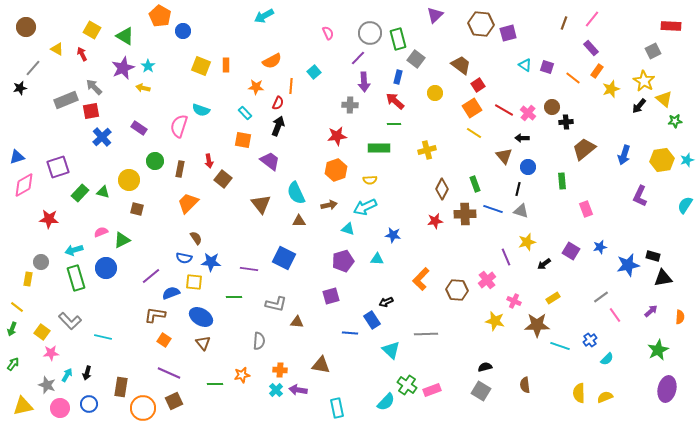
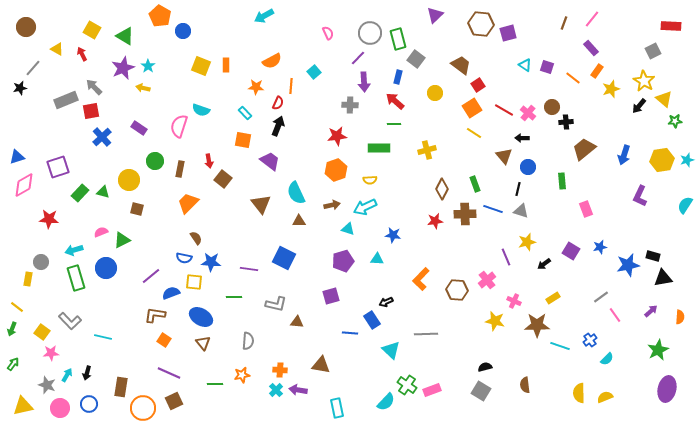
brown arrow at (329, 205): moved 3 px right
gray semicircle at (259, 341): moved 11 px left
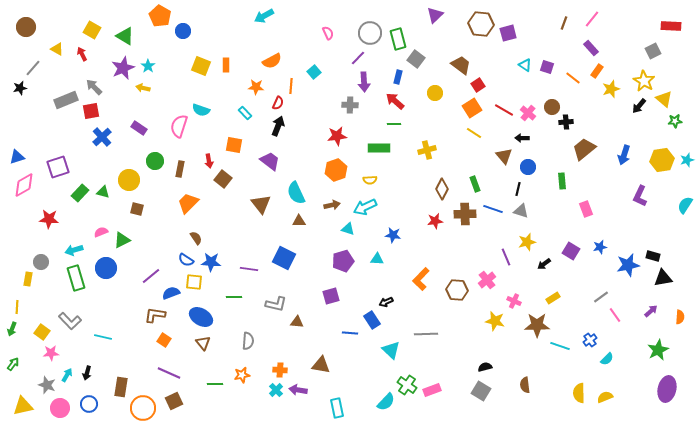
orange square at (243, 140): moved 9 px left, 5 px down
blue semicircle at (184, 258): moved 2 px right, 2 px down; rotated 21 degrees clockwise
yellow line at (17, 307): rotated 56 degrees clockwise
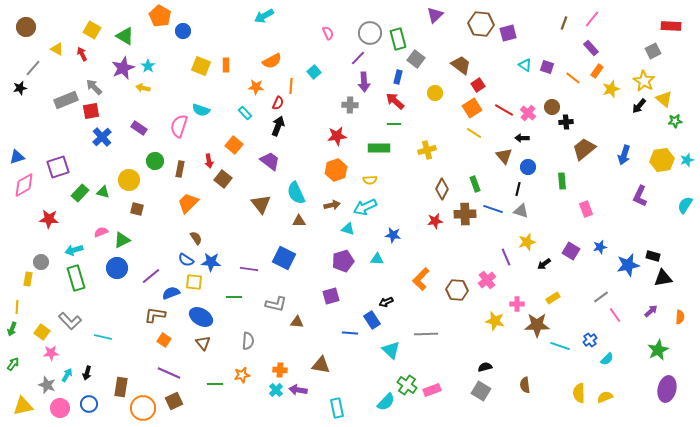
orange square at (234, 145): rotated 30 degrees clockwise
blue circle at (106, 268): moved 11 px right
pink cross at (514, 301): moved 3 px right, 3 px down; rotated 24 degrees counterclockwise
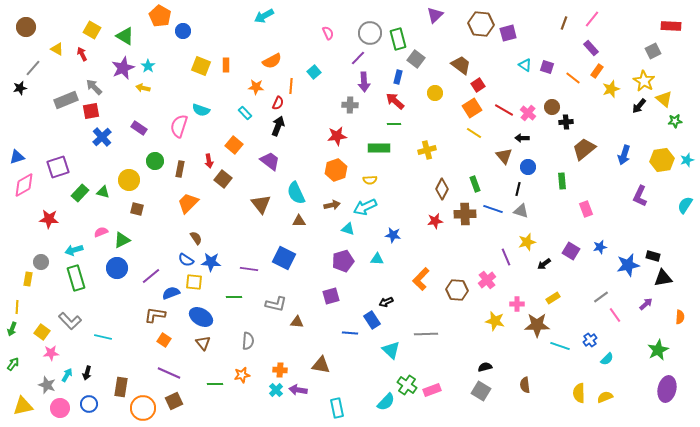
purple arrow at (651, 311): moved 5 px left, 7 px up
